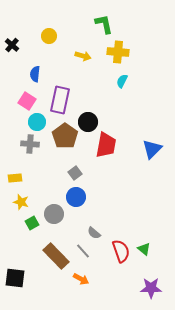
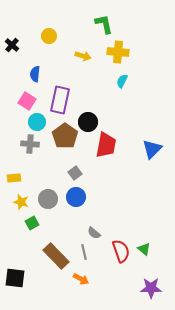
yellow rectangle: moved 1 px left
gray circle: moved 6 px left, 15 px up
gray line: moved 1 px right, 1 px down; rotated 28 degrees clockwise
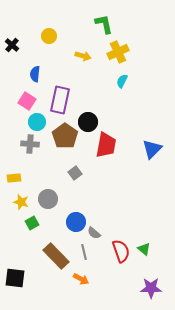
yellow cross: rotated 30 degrees counterclockwise
blue circle: moved 25 px down
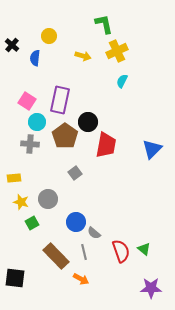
yellow cross: moved 1 px left, 1 px up
blue semicircle: moved 16 px up
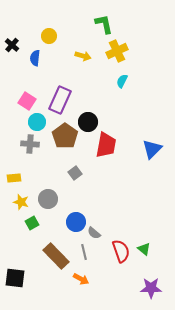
purple rectangle: rotated 12 degrees clockwise
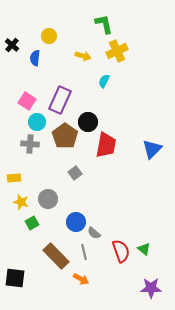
cyan semicircle: moved 18 px left
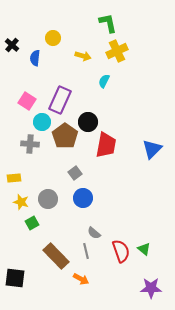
green L-shape: moved 4 px right, 1 px up
yellow circle: moved 4 px right, 2 px down
cyan circle: moved 5 px right
blue circle: moved 7 px right, 24 px up
gray line: moved 2 px right, 1 px up
